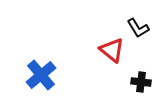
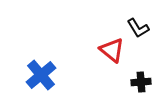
black cross: rotated 12 degrees counterclockwise
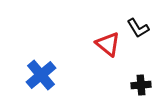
red triangle: moved 4 px left, 6 px up
black cross: moved 3 px down
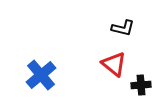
black L-shape: moved 15 px left; rotated 45 degrees counterclockwise
red triangle: moved 6 px right, 20 px down
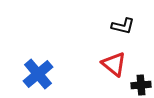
black L-shape: moved 2 px up
blue cross: moved 3 px left, 1 px up
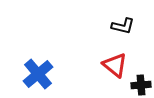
red triangle: moved 1 px right, 1 px down
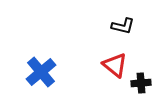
blue cross: moved 3 px right, 2 px up
black cross: moved 2 px up
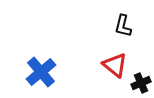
black L-shape: rotated 90 degrees clockwise
black cross: rotated 18 degrees counterclockwise
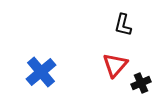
black L-shape: moved 1 px up
red triangle: rotated 32 degrees clockwise
